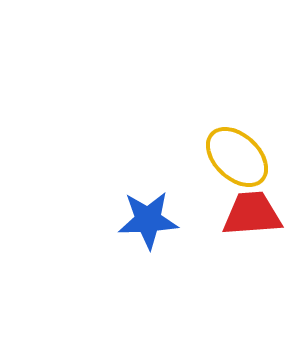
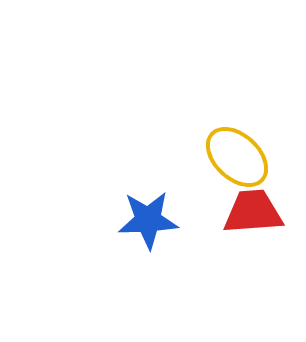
red trapezoid: moved 1 px right, 2 px up
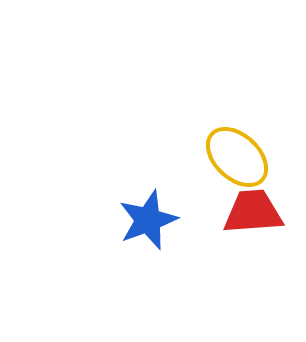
blue star: rotated 18 degrees counterclockwise
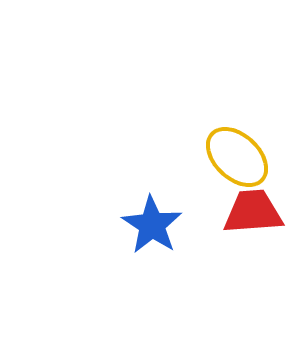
blue star: moved 4 px right, 5 px down; rotated 18 degrees counterclockwise
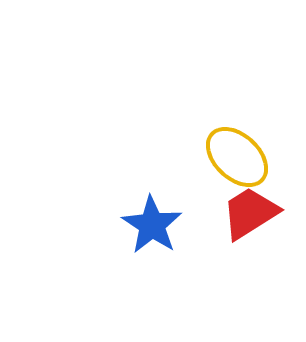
red trapezoid: moved 3 px left, 1 px down; rotated 28 degrees counterclockwise
